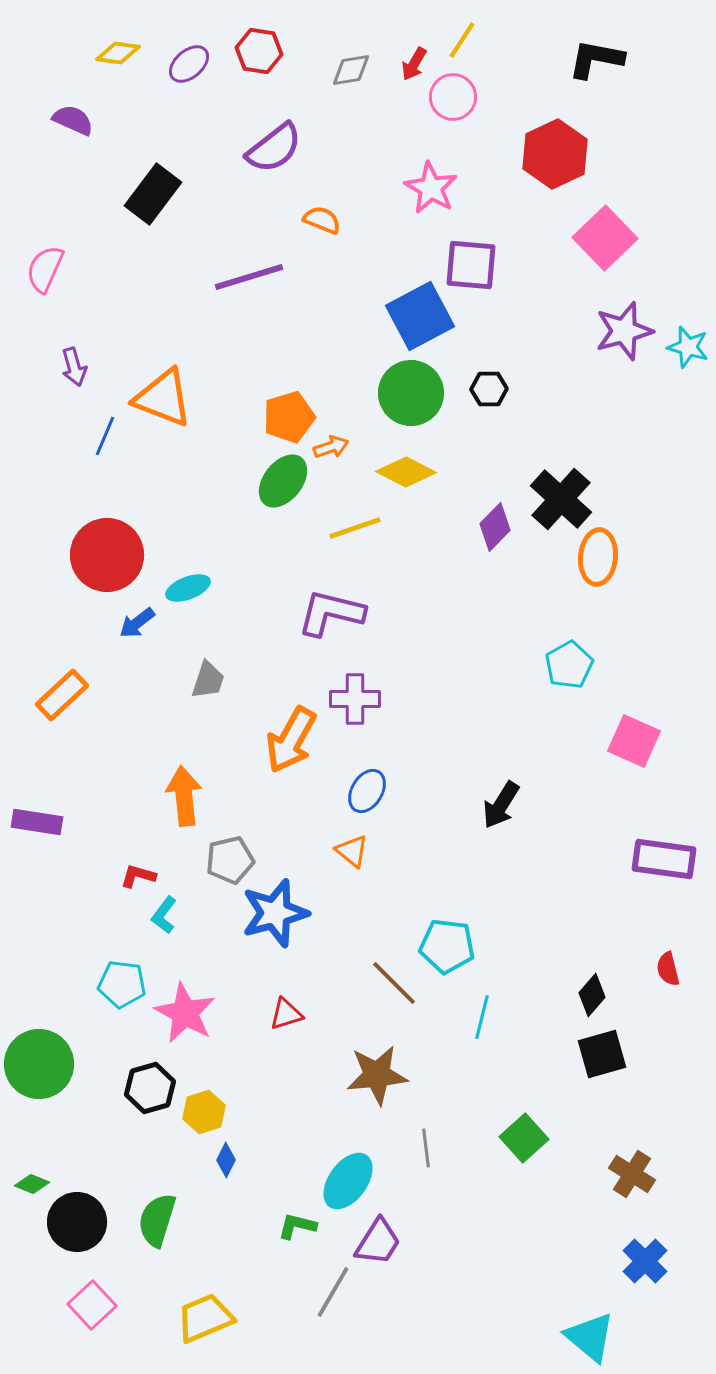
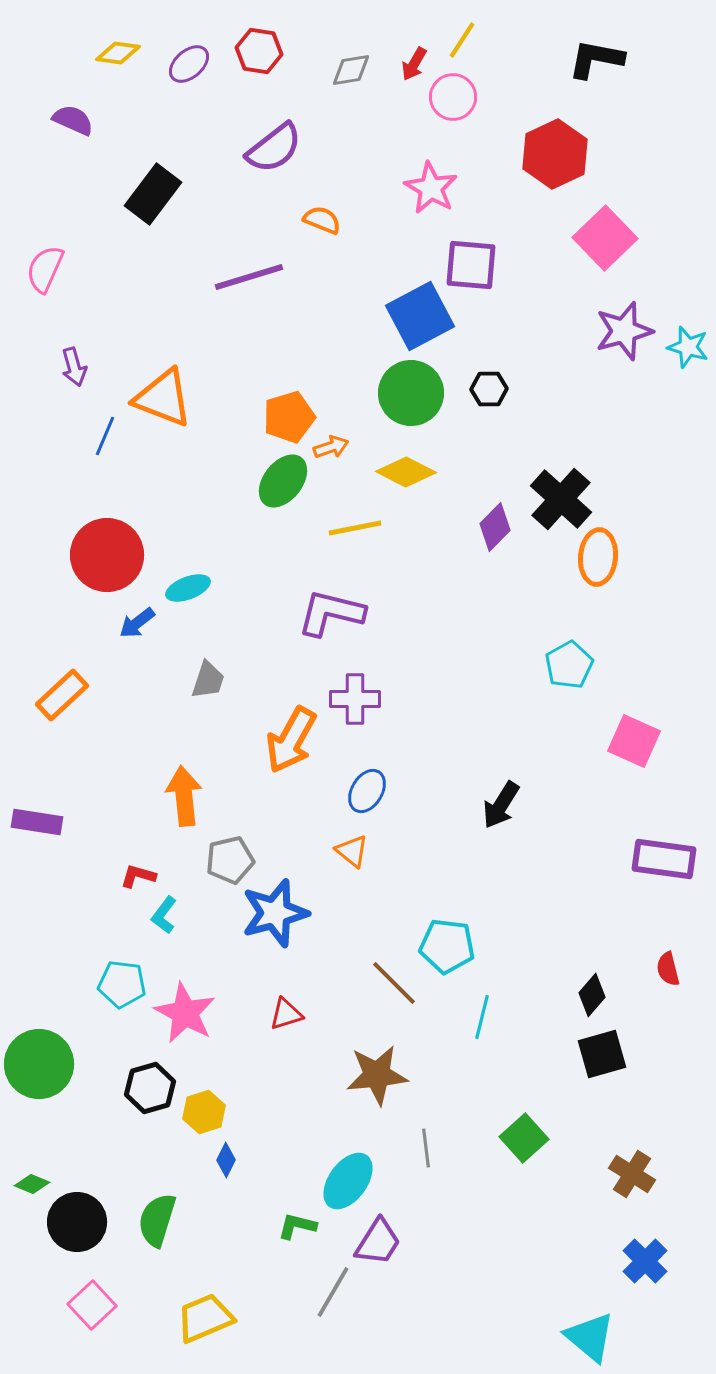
yellow line at (355, 528): rotated 8 degrees clockwise
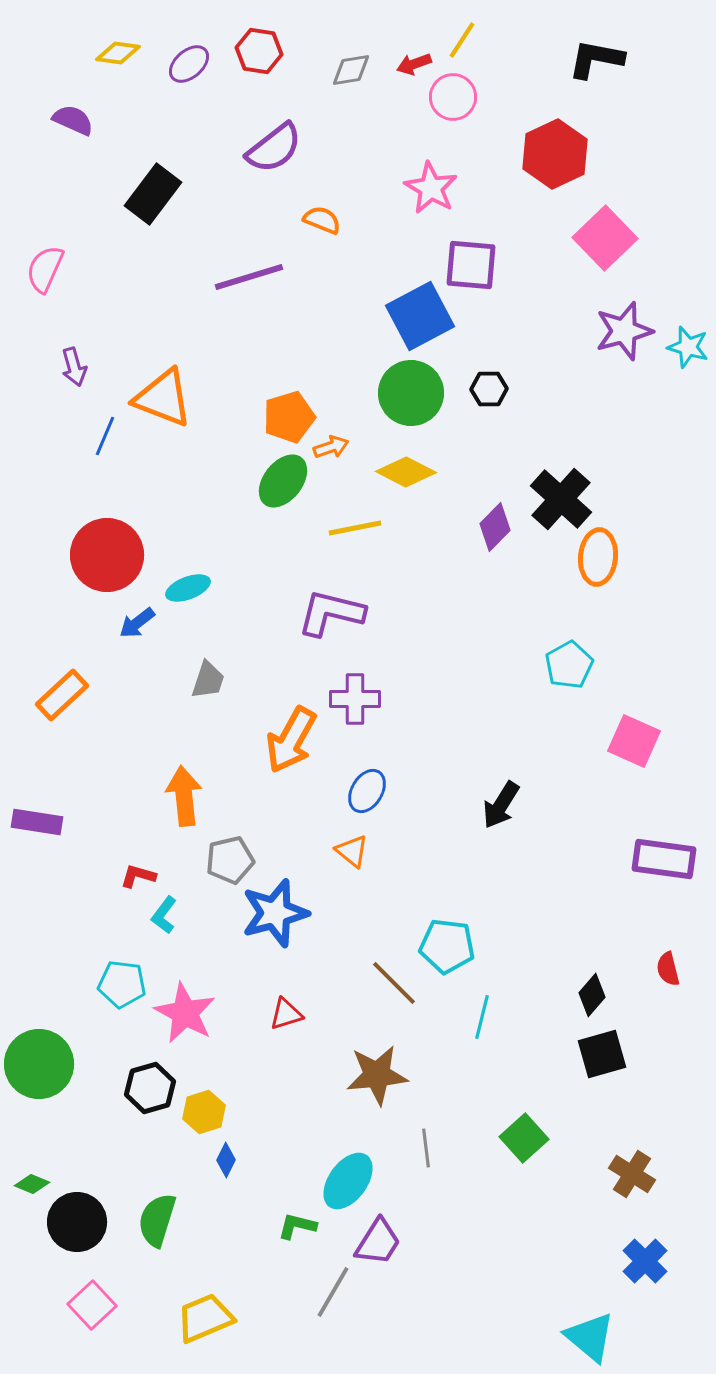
red arrow at (414, 64): rotated 40 degrees clockwise
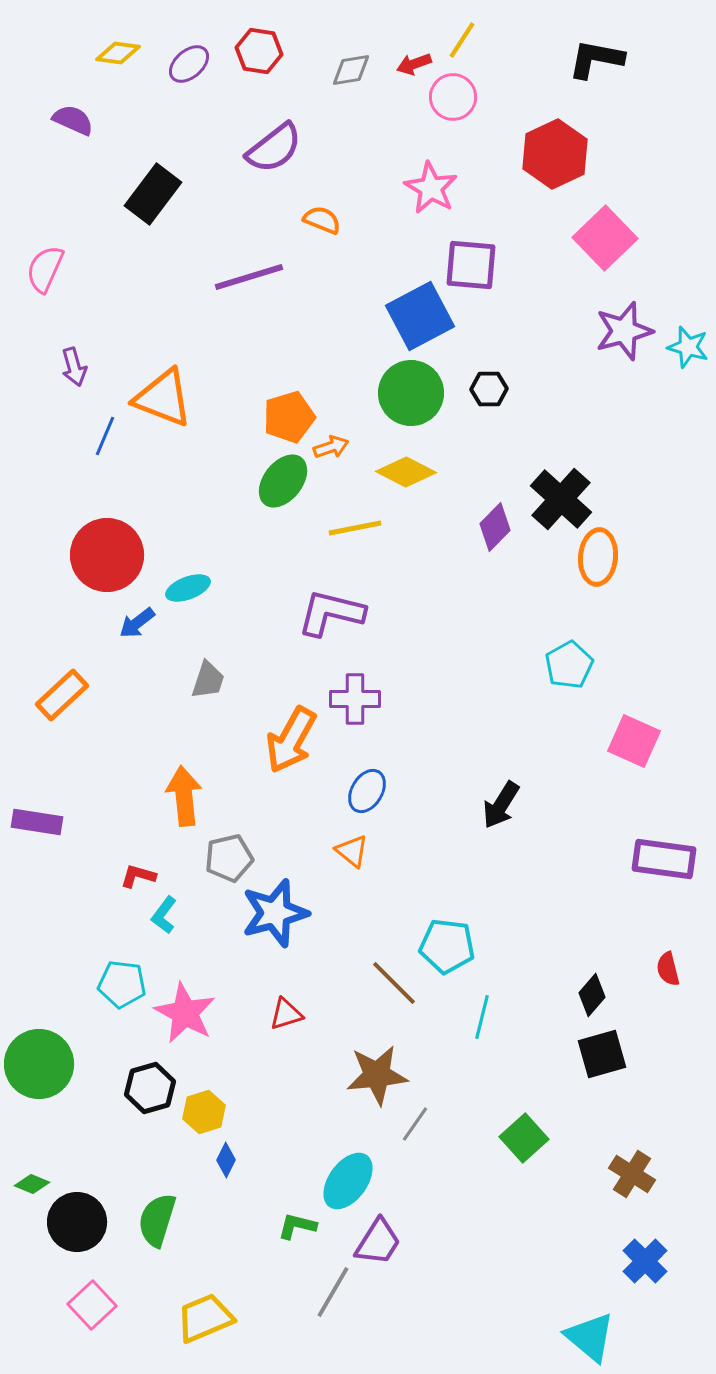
gray pentagon at (230, 860): moved 1 px left, 2 px up
gray line at (426, 1148): moved 11 px left, 24 px up; rotated 42 degrees clockwise
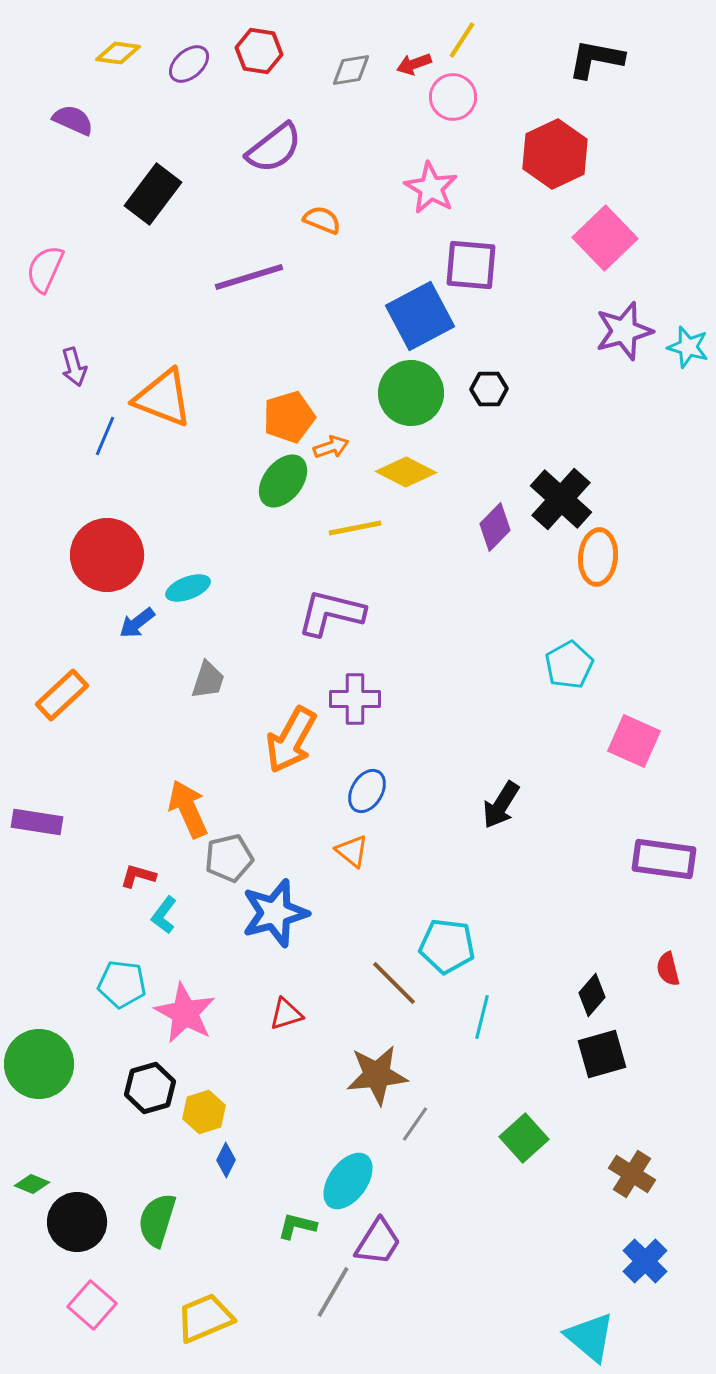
orange arrow at (184, 796): moved 4 px right, 13 px down; rotated 18 degrees counterclockwise
pink square at (92, 1305): rotated 6 degrees counterclockwise
